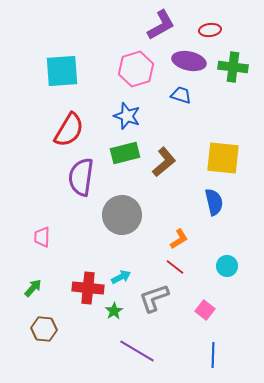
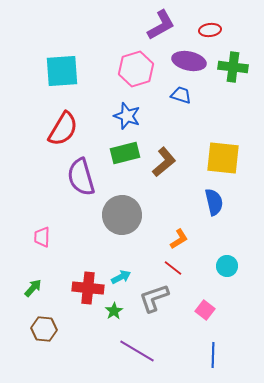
red semicircle: moved 6 px left, 1 px up
purple semicircle: rotated 24 degrees counterclockwise
red line: moved 2 px left, 1 px down
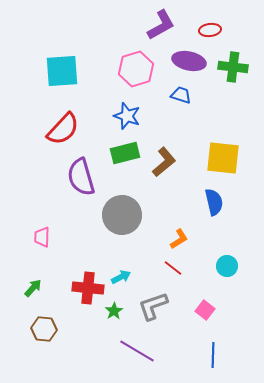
red semicircle: rotated 12 degrees clockwise
gray L-shape: moved 1 px left, 8 px down
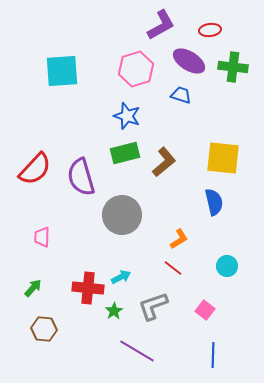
purple ellipse: rotated 20 degrees clockwise
red semicircle: moved 28 px left, 40 px down
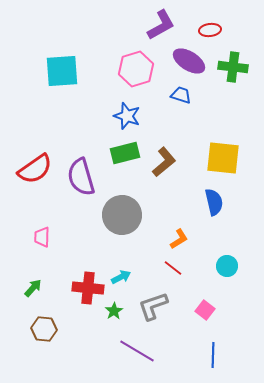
red semicircle: rotated 12 degrees clockwise
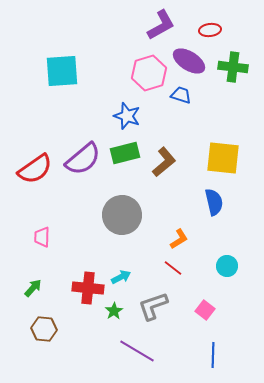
pink hexagon: moved 13 px right, 4 px down
purple semicircle: moved 2 px right, 18 px up; rotated 114 degrees counterclockwise
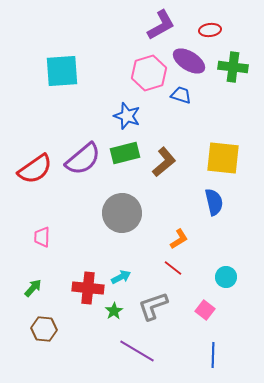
gray circle: moved 2 px up
cyan circle: moved 1 px left, 11 px down
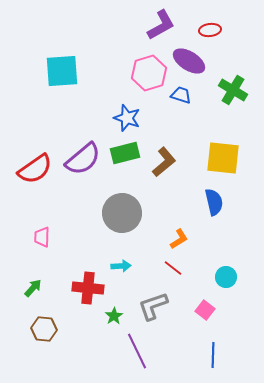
green cross: moved 23 px down; rotated 24 degrees clockwise
blue star: moved 2 px down
cyan arrow: moved 11 px up; rotated 24 degrees clockwise
green star: moved 5 px down
purple line: rotated 33 degrees clockwise
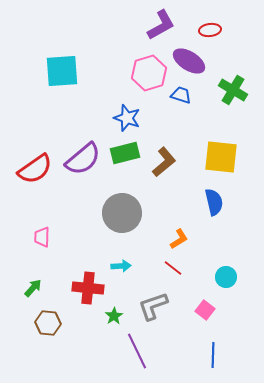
yellow square: moved 2 px left, 1 px up
brown hexagon: moved 4 px right, 6 px up
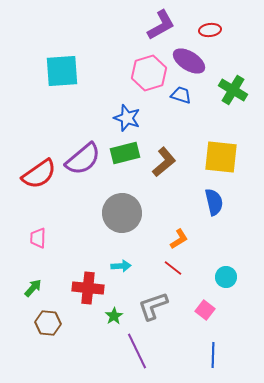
red semicircle: moved 4 px right, 5 px down
pink trapezoid: moved 4 px left, 1 px down
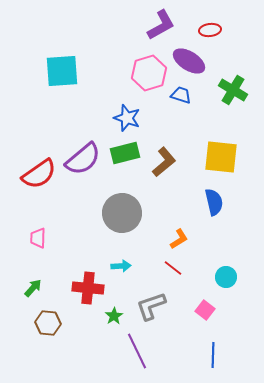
gray L-shape: moved 2 px left
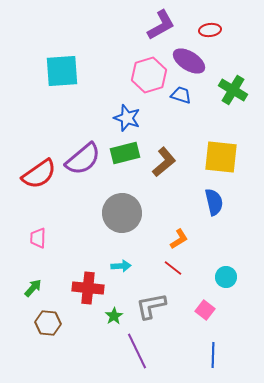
pink hexagon: moved 2 px down
gray L-shape: rotated 8 degrees clockwise
